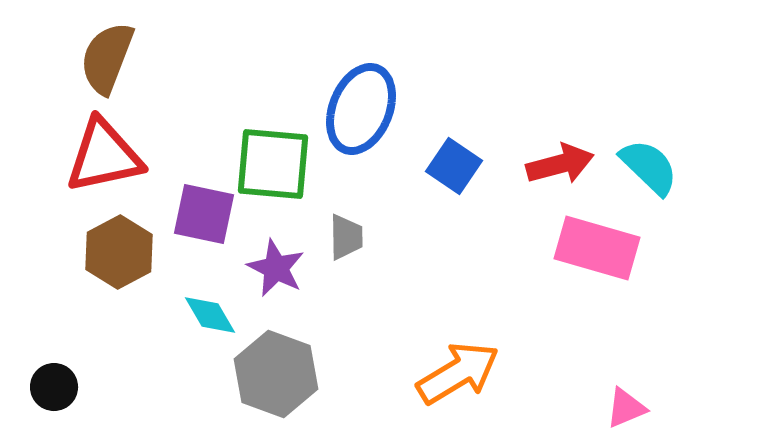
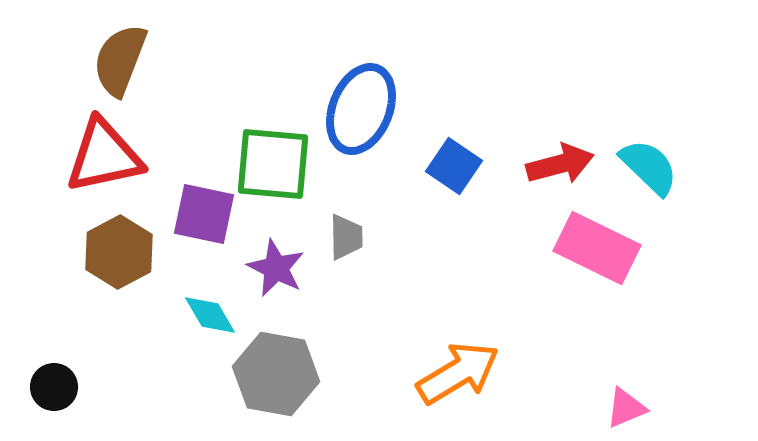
brown semicircle: moved 13 px right, 2 px down
pink rectangle: rotated 10 degrees clockwise
gray hexagon: rotated 10 degrees counterclockwise
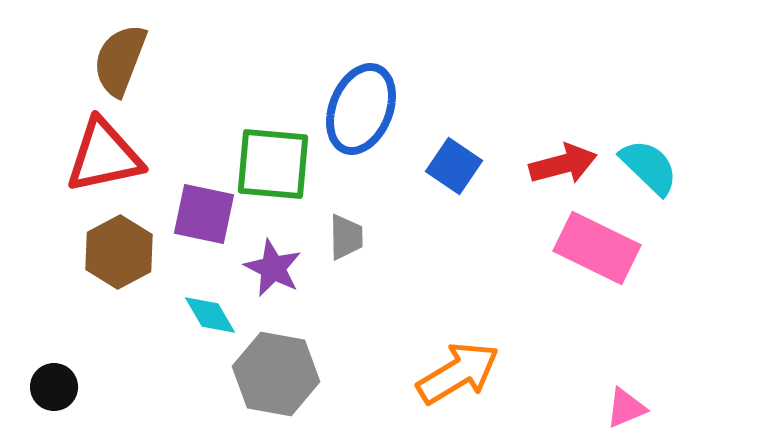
red arrow: moved 3 px right
purple star: moved 3 px left
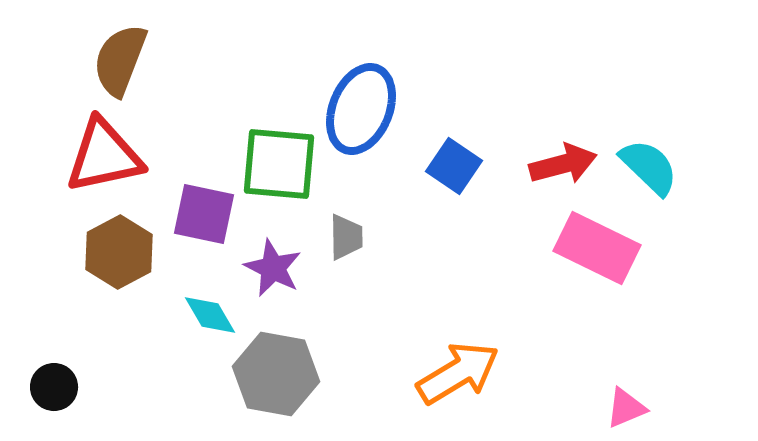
green square: moved 6 px right
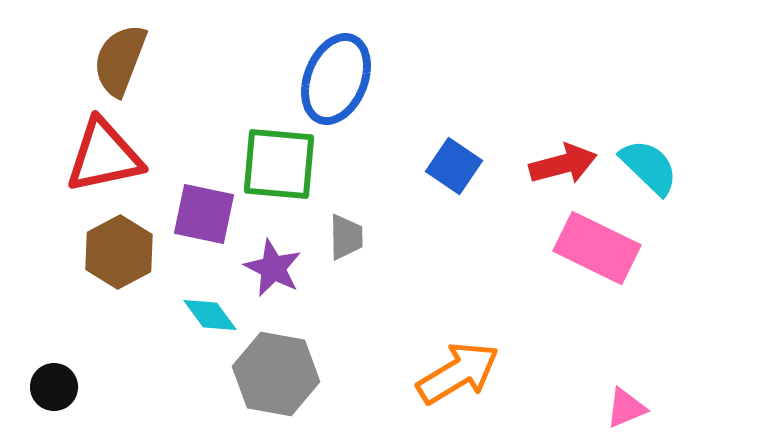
blue ellipse: moved 25 px left, 30 px up
cyan diamond: rotated 6 degrees counterclockwise
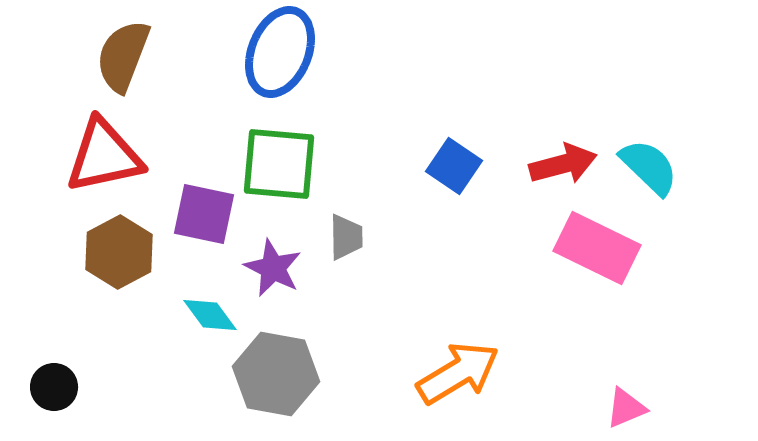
brown semicircle: moved 3 px right, 4 px up
blue ellipse: moved 56 px left, 27 px up
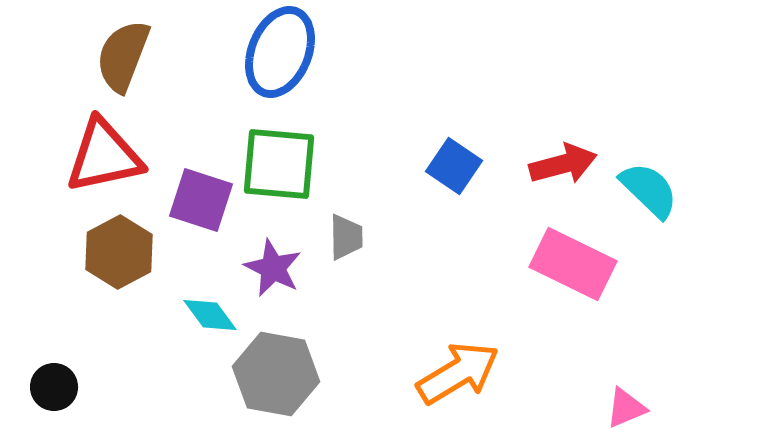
cyan semicircle: moved 23 px down
purple square: moved 3 px left, 14 px up; rotated 6 degrees clockwise
pink rectangle: moved 24 px left, 16 px down
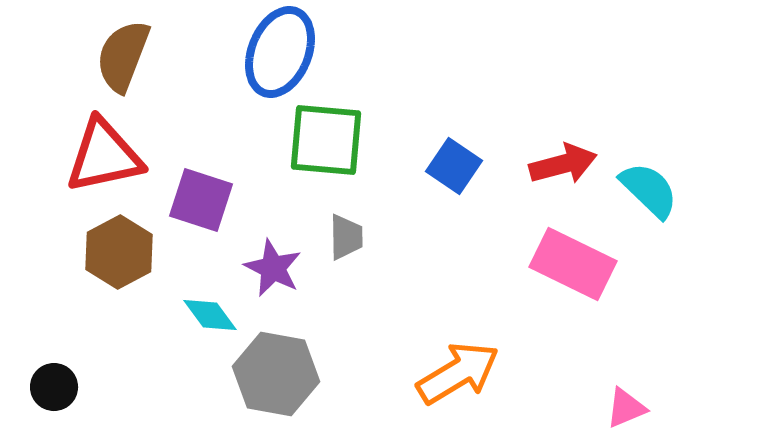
green square: moved 47 px right, 24 px up
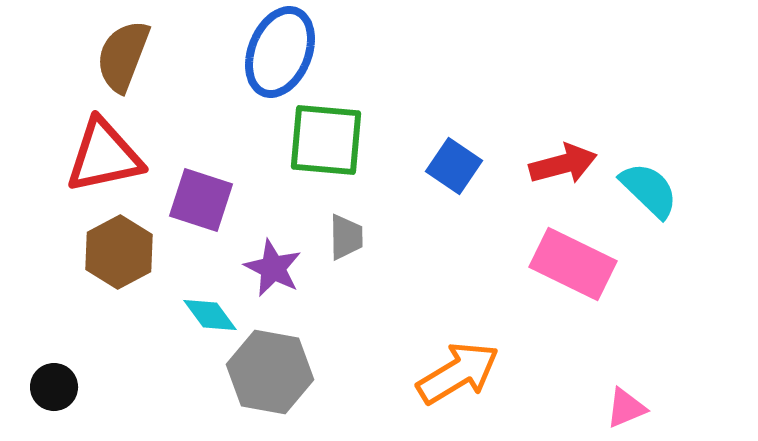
gray hexagon: moved 6 px left, 2 px up
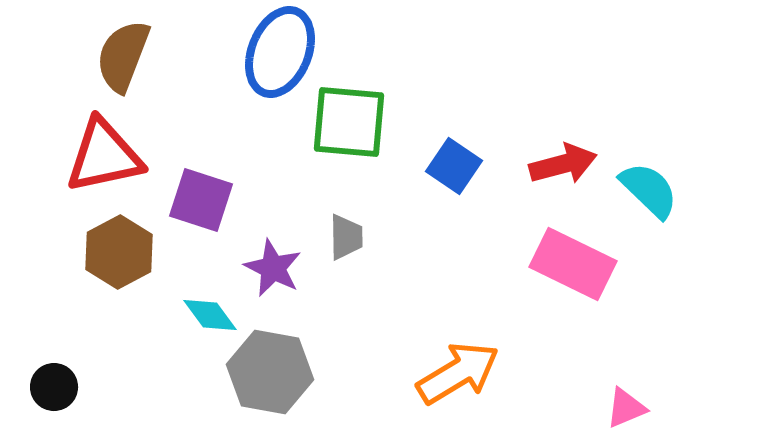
green square: moved 23 px right, 18 px up
